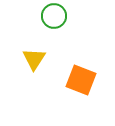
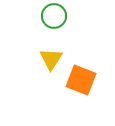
yellow triangle: moved 17 px right
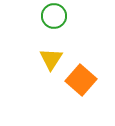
orange square: rotated 20 degrees clockwise
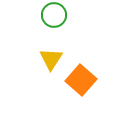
green circle: moved 1 px up
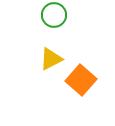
yellow triangle: rotated 30 degrees clockwise
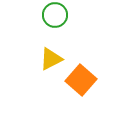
green circle: moved 1 px right
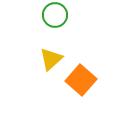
yellow triangle: rotated 15 degrees counterclockwise
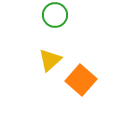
yellow triangle: moved 1 px left, 1 px down
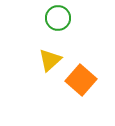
green circle: moved 3 px right, 3 px down
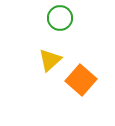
green circle: moved 2 px right
